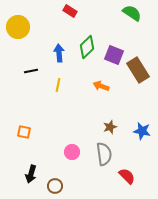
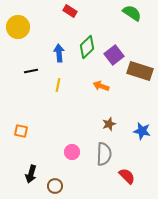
purple square: rotated 30 degrees clockwise
brown rectangle: moved 2 px right, 1 px down; rotated 40 degrees counterclockwise
brown star: moved 1 px left, 3 px up
orange square: moved 3 px left, 1 px up
gray semicircle: rotated 10 degrees clockwise
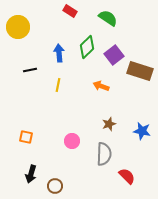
green semicircle: moved 24 px left, 5 px down
black line: moved 1 px left, 1 px up
orange square: moved 5 px right, 6 px down
pink circle: moved 11 px up
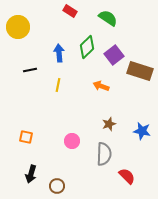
brown circle: moved 2 px right
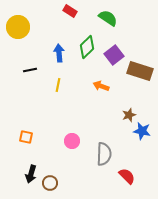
brown star: moved 20 px right, 9 px up
brown circle: moved 7 px left, 3 px up
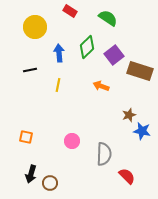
yellow circle: moved 17 px right
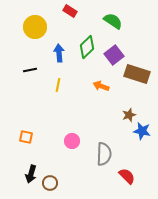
green semicircle: moved 5 px right, 3 px down
brown rectangle: moved 3 px left, 3 px down
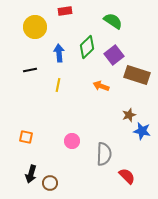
red rectangle: moved 5 px left; rotated 40 degrees counterclockwise
brown rectangle: moved 1 px down
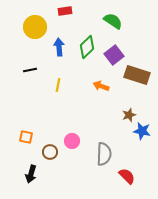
blue arrow: moved 6 px up
brown circle: moved 31 px up
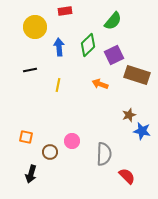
green semicircle: rotated 96 degrees clockwise
green diamond: moved 1 px right, 2 px up
purple square: rotated 12 degrees clockwise
orange arrow: moved 1 px left, 2 px up
